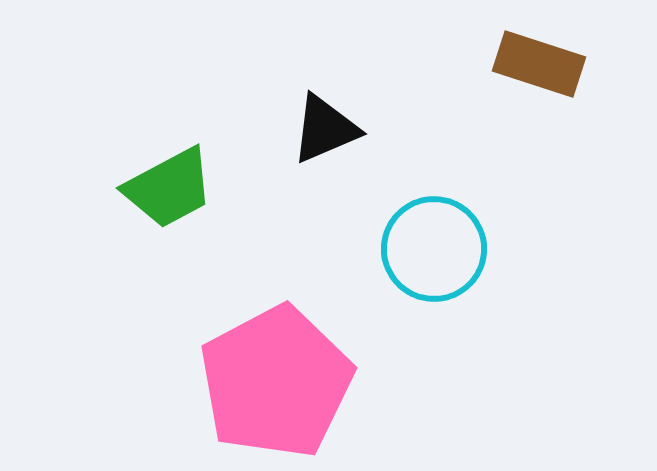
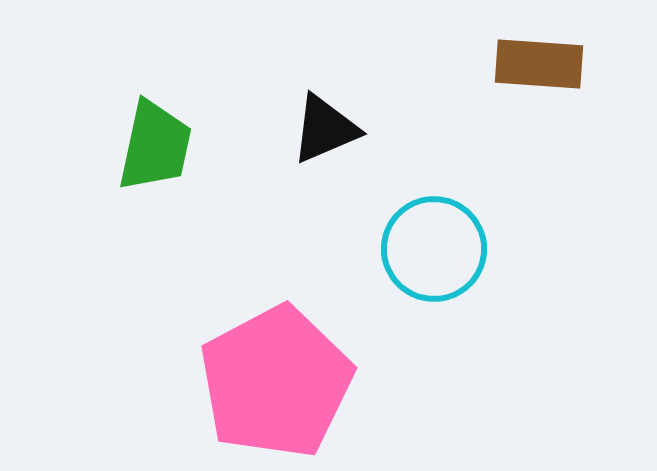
brown rectangle: rotated 14 degrees counterclockwise
green trapezoid: moved 14 px left, 42 px up; rotated 50 degrees counterclockwise
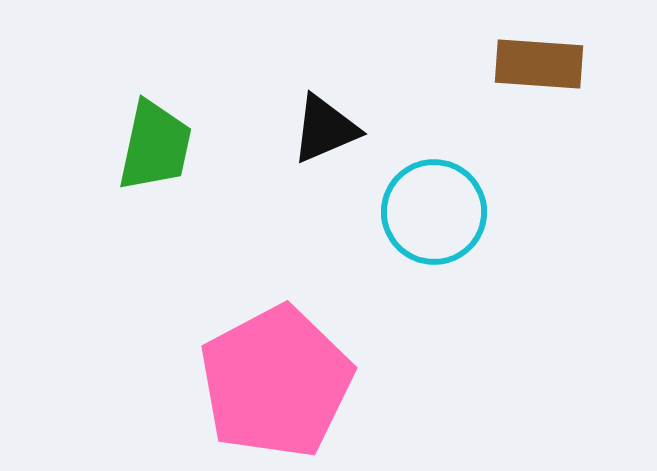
cyan circle: moved 37 px up
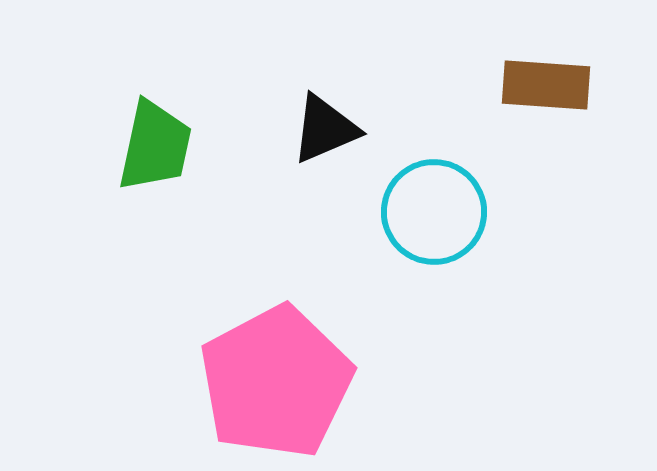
brown rectangle: moved 7 px right, 21 px down
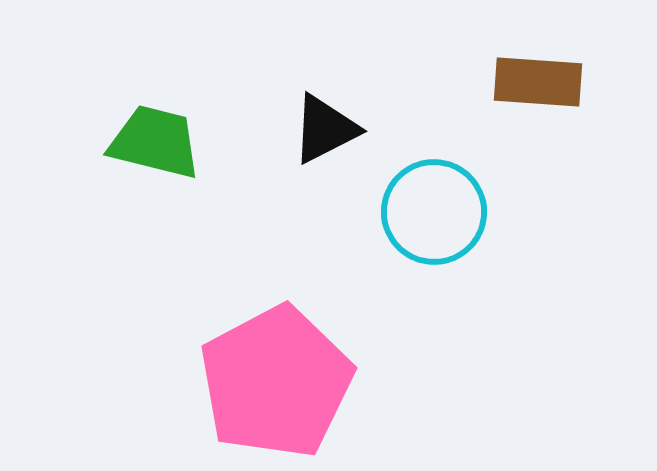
brown rectangle: moved 8 px left, 3 px up
black triangle: rotated 4 degrees counterclockwise
green trapezoid: moved 4 px up; rotated 88 degrees counterclockwise
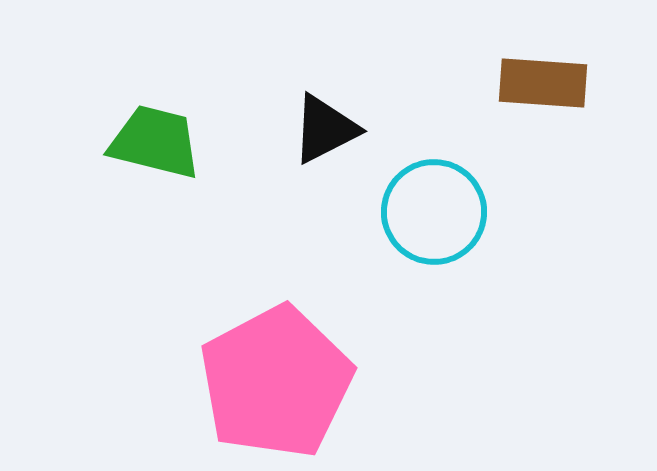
brown rectangle: moved 5 px right, 1 px down
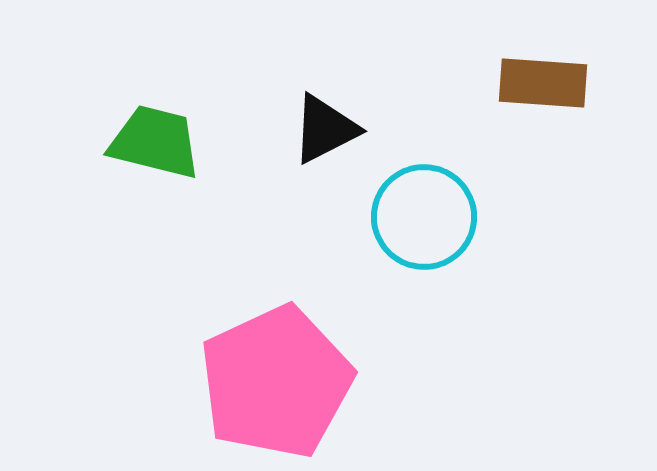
cyan circle: moved 10 px left, 5 px down
pink pentagon: rotated 3 degrees clockwise
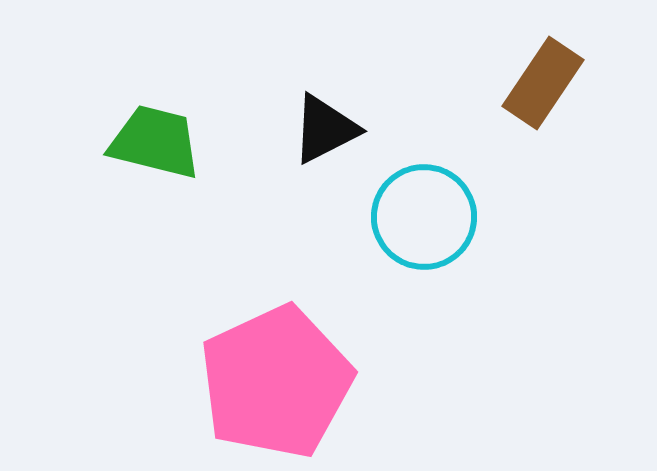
brown rectangle: rotated 60 degrees counterclockwise
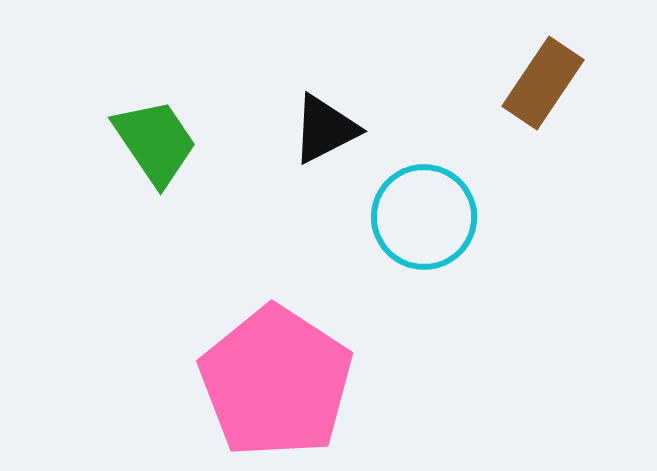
green trapezoid: rotated 42 degrees clockwise
pink pentagon: rotated 14 degrees counterclockwise
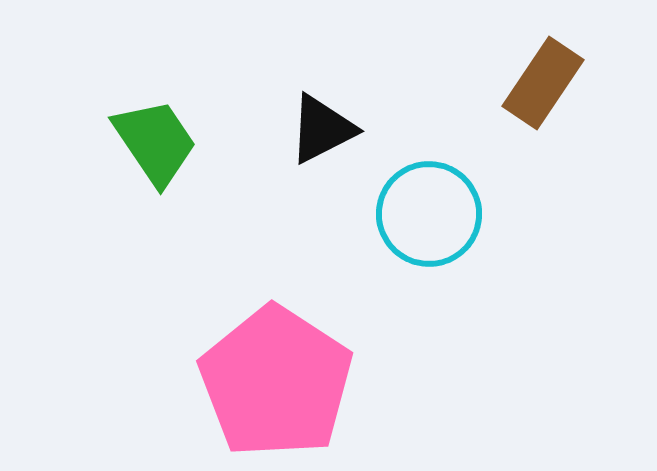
black triangle: moved 3 px left
cyan circle: moved 5 px right, 3 px up
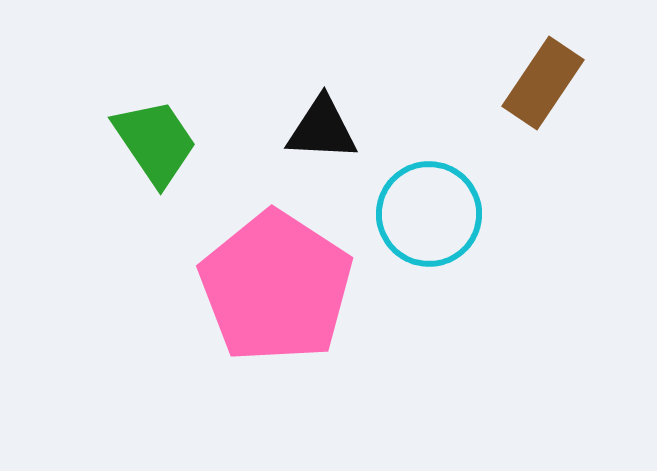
black triangle: rotated 30 degrees clockwise
pink pentagon: moved 95 px up
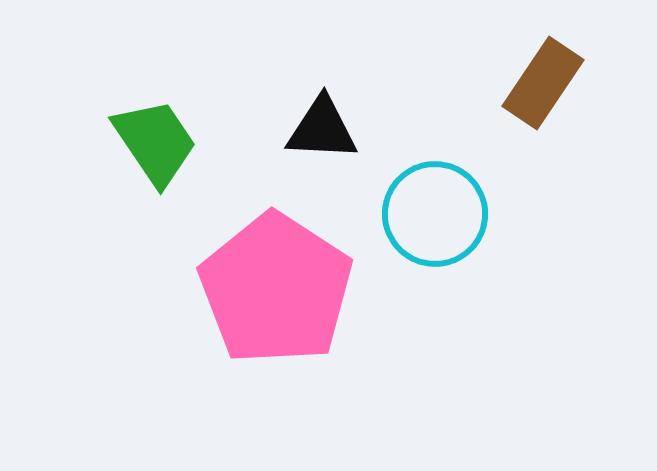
cyan circle: moved 6 px right
pink pentagon: moved 2 px down
